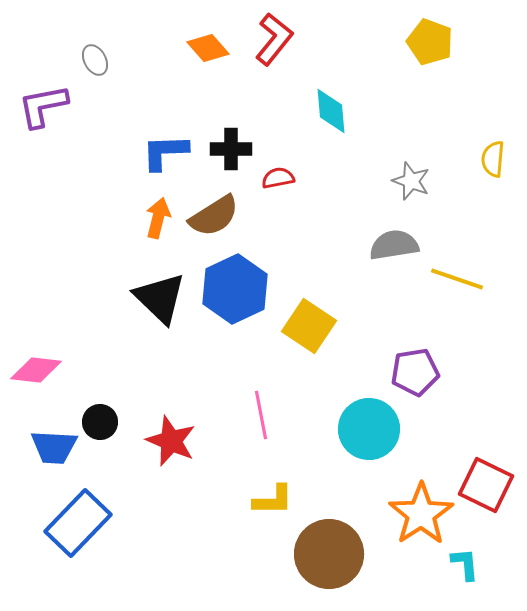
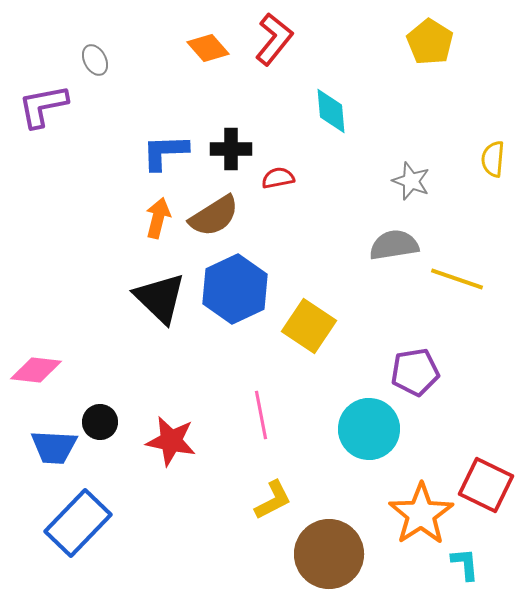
yellow pentagon: rotated 12 degrees clockwise
red star: rotated 12 degrees counterclockwise
yellow L-shape: rotated 27 degrees counterclockwise
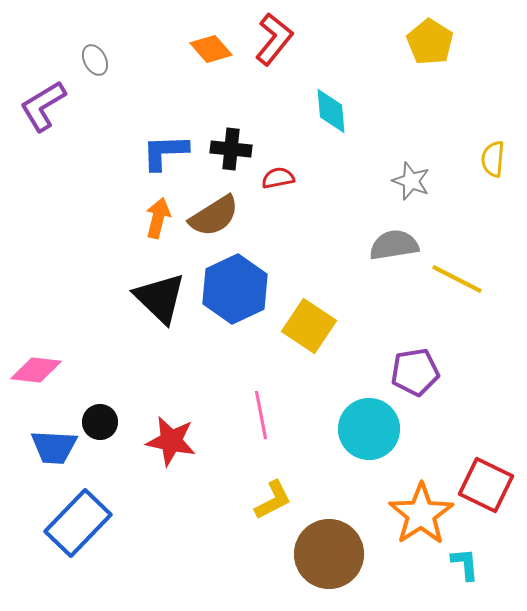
orange diamond: moved 3 px right, 1 px down
purple L-shape: rotated 20 degrees counterclockwise
black cross: rotated 6 degrees clockwise
yellow line: rotated 8 degrees clockwise
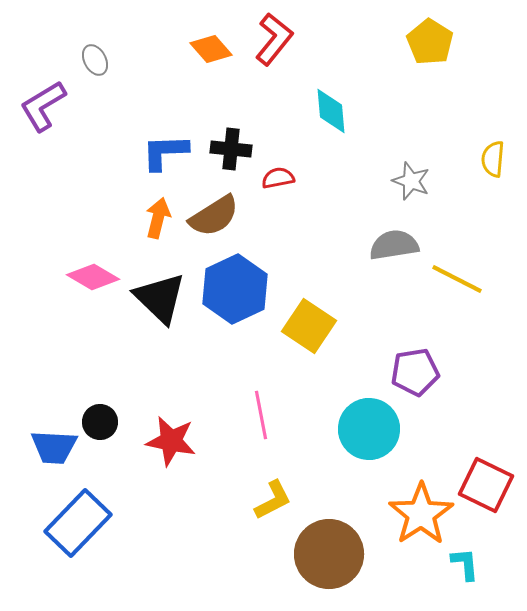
pink diamond: moved 57 px right, 93 px up; rotated 24 degrees clockwise
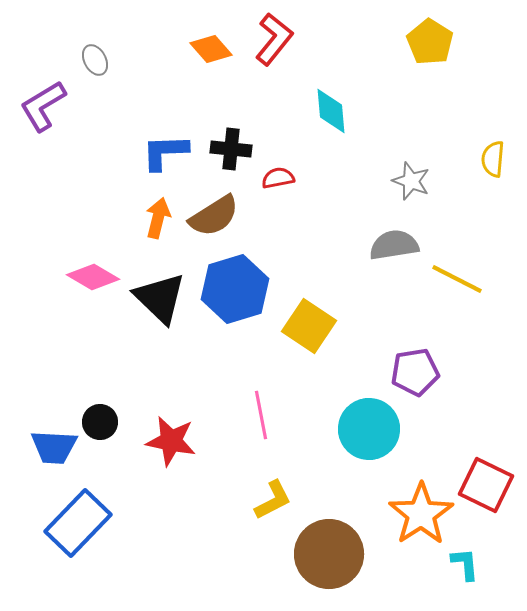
blue hexagon: rotated 8 degrees clockwise
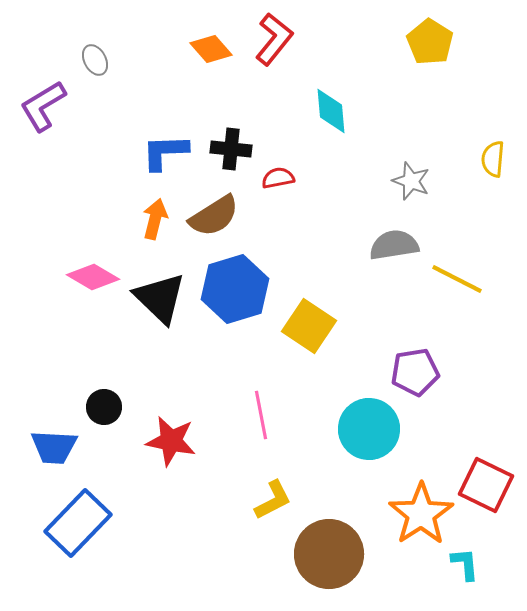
orange arrow: moved 3 px left, 1 px down
black circle: moved 4 px right, 15 px up
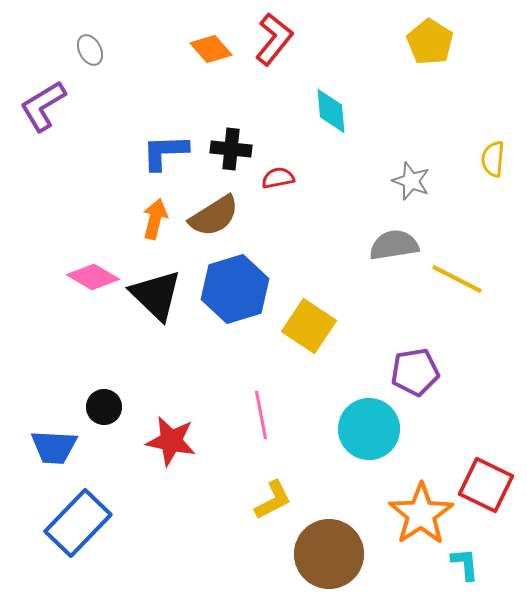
gray ellipse: moved 5 px left, 10 px up
black triangle: moved 4 px left, 3 px up
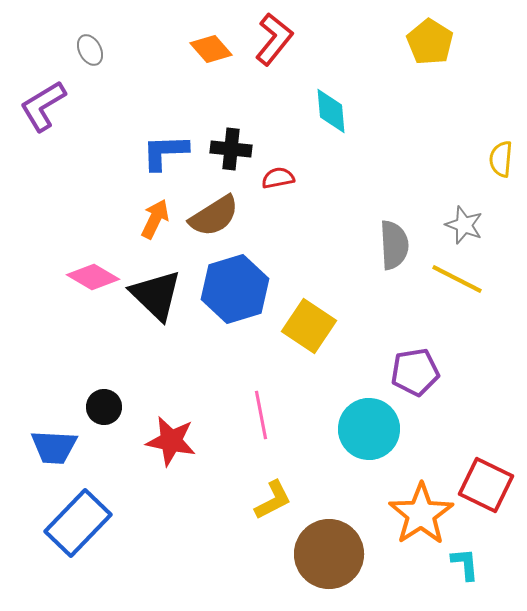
yellow semicircle: moved 8 px right
gray star: moved 53 px right, 44 px down
orange arrow: rotated 12 degrees clockwise
gray semicircle: rotated 96 degrees clockwise
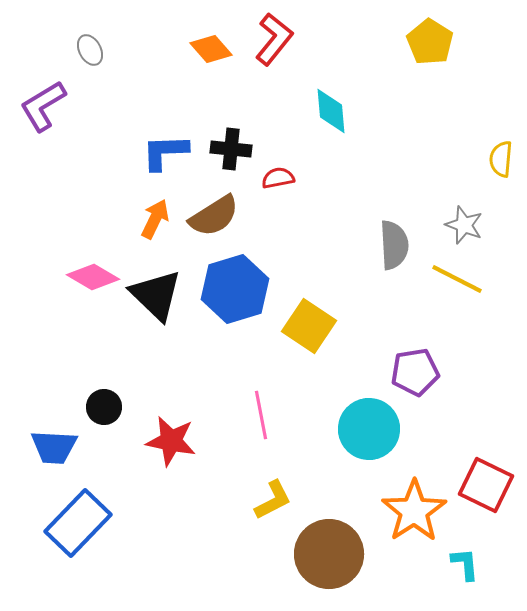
orange star: moved 7 px left, 3 px up
